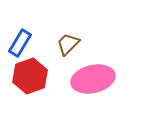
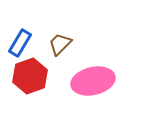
brown trapezoid: moved 8 px left
pink ellipse: moved 2 px down
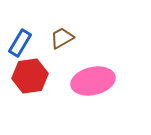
brown trapezoid: moved 2 px right, 6 px up; rotated 15 degrees clockwise
red hexagon: rotated 12 degrees clockwise
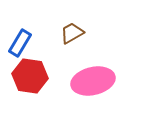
brown trapezoid: moved 10 px right, 5 px up
red hexagon: rotated 16 degrees clockwise
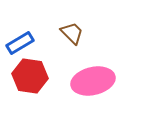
brown trapezoid: rotated 75 degrees clockwise
blue rectangle: rotated 28 degrees clockwise
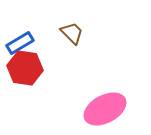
red hexagon: moved 5 px left, 8 px up
pink ellipse: moved 12 px right, 28 px down; rotated 15 degrees counterclockwise
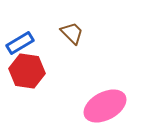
red hexagon: moved 2 px right, 3 px down
pink ellipse: moved 3 px up
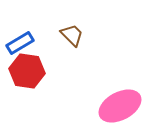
brown trapezoid: moved 2 px down
pink ellipse: moved 15 px right
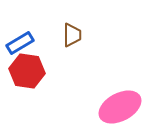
brown trapezoid: rotated 45 degrees clockwise
pink ellipse: moved 1 px down
